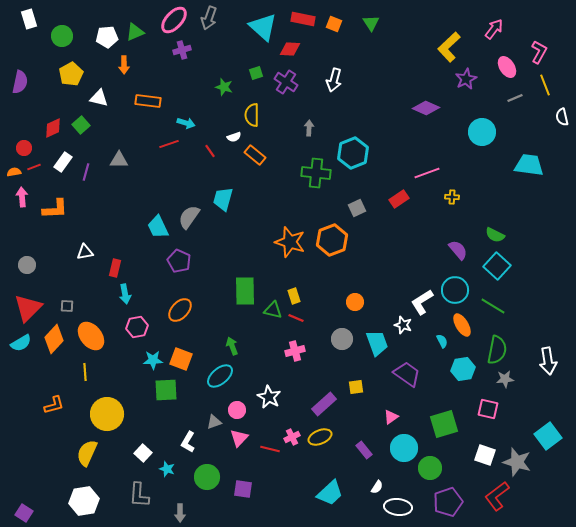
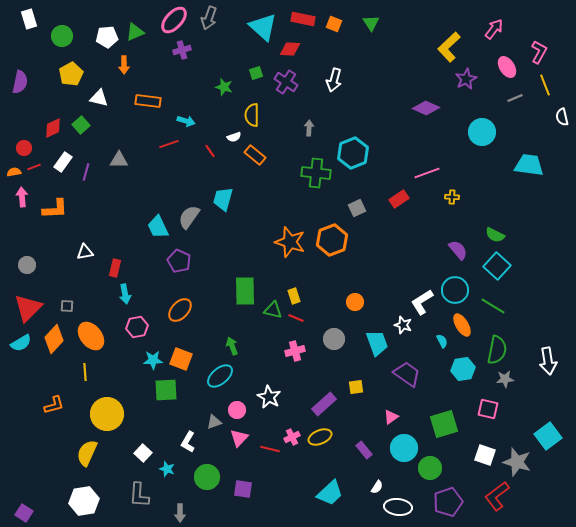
cyan arrow at (186, 123): moved 2 px up
gray circle at (342, 339): moved 8 px left
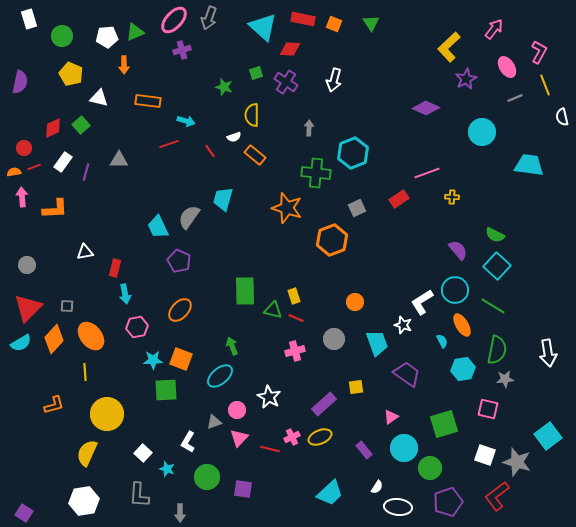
yellow pentagon at (71, 74): rotated 20 degrees counterclockwise
orange star at (290, 242): moved 3 px left, 34 px up
white arrow at (548, 361): moved 8 px up
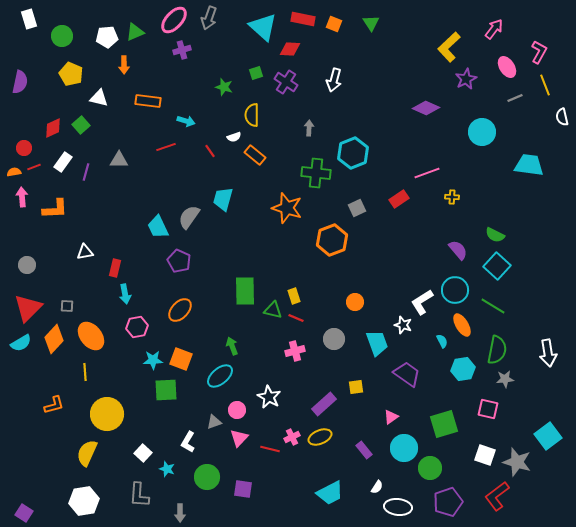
red line at (169, 144): moved 3 px left, 3 px down
cyan trapezoid at (330, 493): rotated 16 degrees clockwise
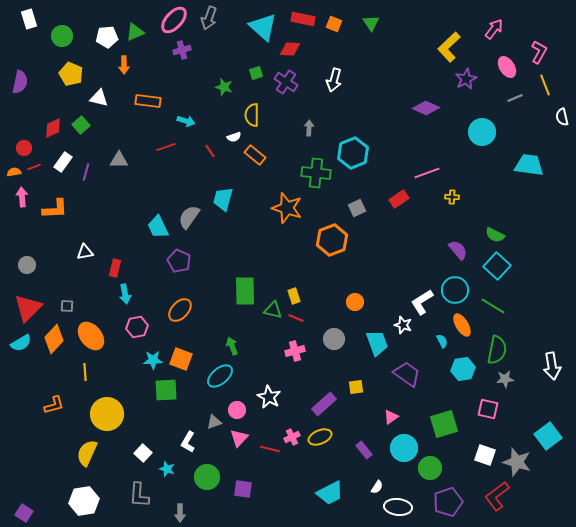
white arrow at (548, 353): moved 4 px right, 13 px down
